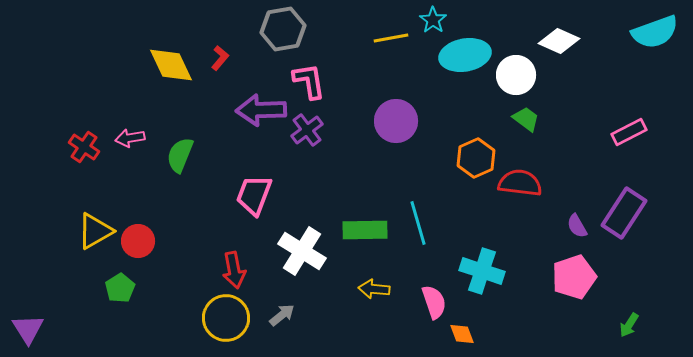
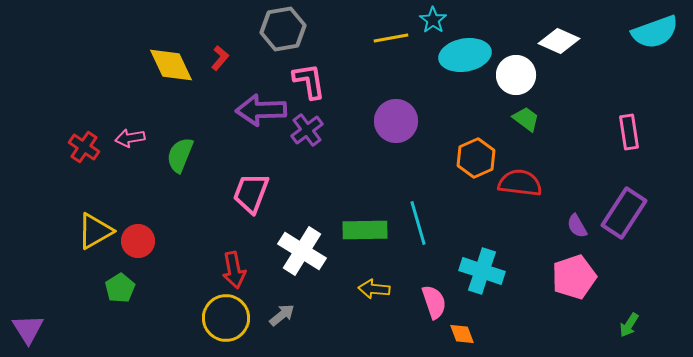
pink rectangle: rotated 72 degrees counterclockwise
pink trapezoid: moved 3 px left, 2 px up
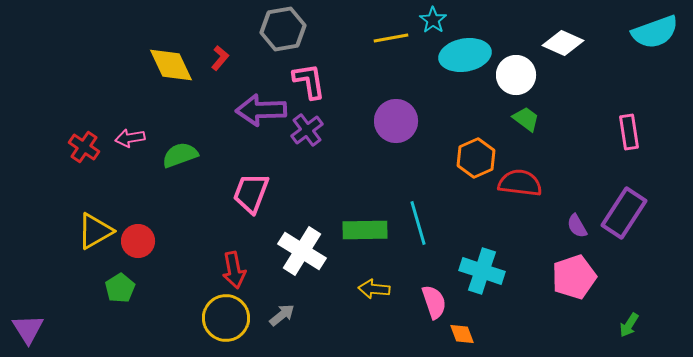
white diamond: moved 4 px right, 2 px down
green semicircle: rotated 48 degrees clockwise
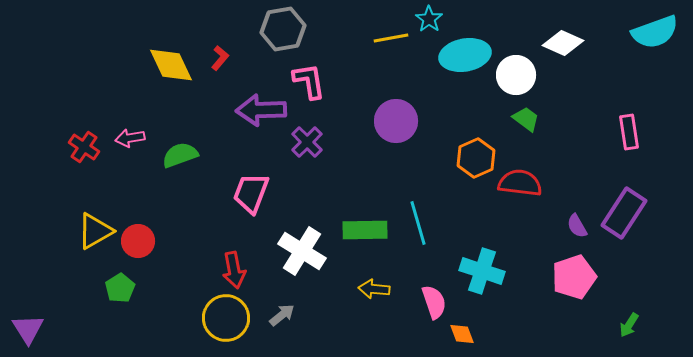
cyan star: moved 4 px left, 1 px up
purple cross: moved 12 px down; rotated 8 degrees counterclockwise
